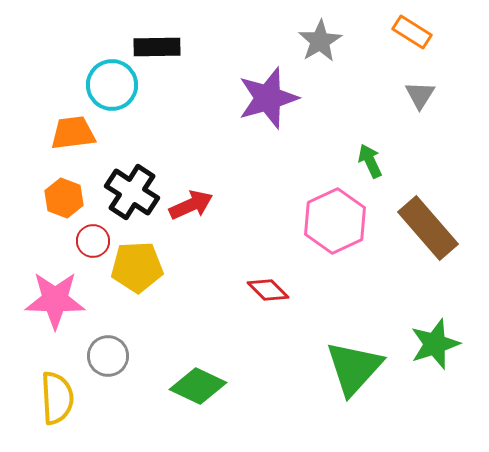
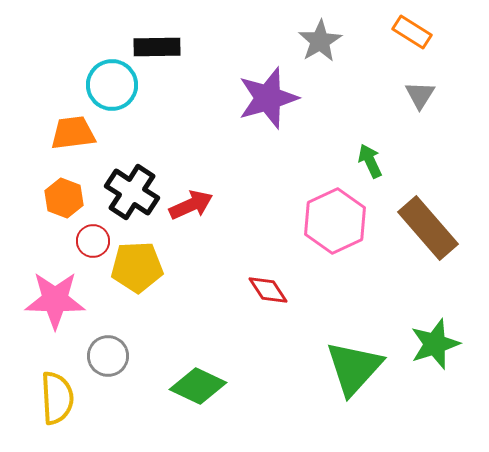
red diamond: rotated 12 degrees clockwise
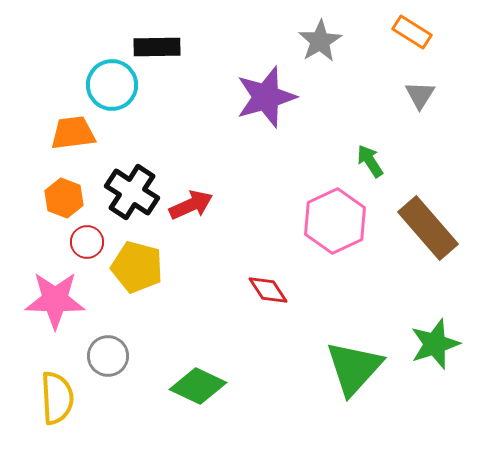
purple star: moved 2 px left, 1 px up
green arrow: rotated 8 degrees counterclockwise
red circle: moved 6 px left, 1 px down
yellow pentagon: rotated 18 degrees clockwise
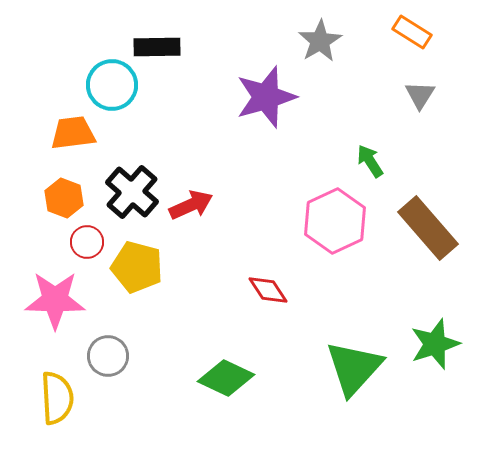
black cross: rotated 8 degrees clockwise
green diamond: moved 28 px right, 8 px up
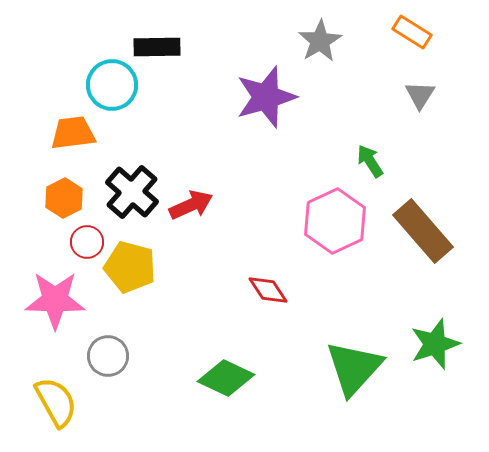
orange hexagon: rotated 12 degrees clockwise
brown rectangle: moved 5 px left, 3 px down
yellow pentagon: moved 7 px left
yellow semicircle: moved 1 px left, 4 px down; rotated 26 degrees counterclockwise
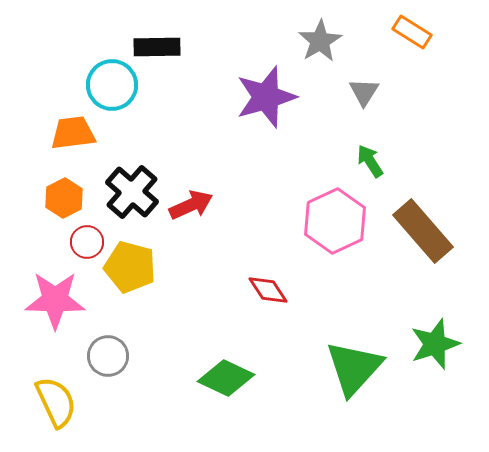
gray triangle: moved 56 px left, 3 px up
yellow semicircle: rotated 4 degrees clockwise
